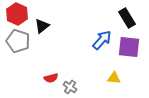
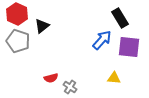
black rectangle: moved 7 px left
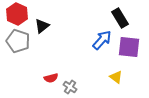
yellow triangle: moved 2 px right, 1 px up; rotated 32 degrees clockwise
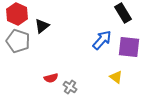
black rectangle: moved 3 px right, 5 px up
